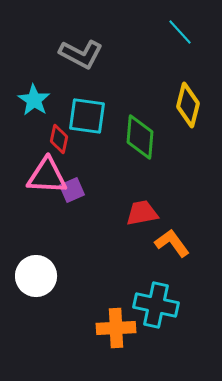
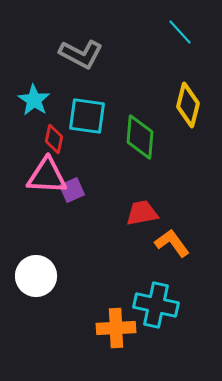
red diamond: moved 5 px left
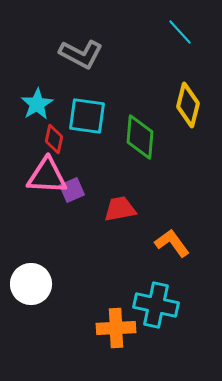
cyan star: moved 3 px right, 4 px down; rotated 8 degrees clockwise
red trapezoid: moved 22 px left, 4 px up
white circle: moved 5 px left, 8 px down
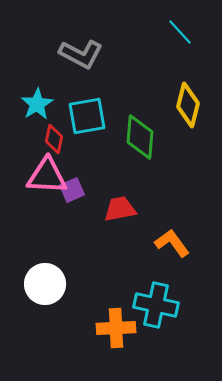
cyan square: rotated 18 degrees counterclockwise
white circle: moved 14 px right
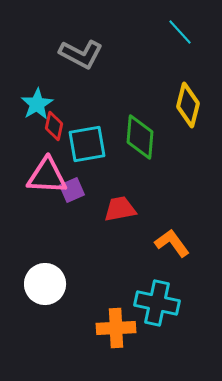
cyan square: moved 28 px down
red diamond: moved 13 px up
cyan cross: moved 1 px right, 2 px up
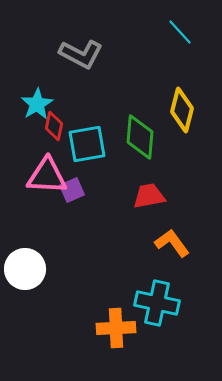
yellow diamond: moved 6 px left, 5 px down
red trapezoid: moved 29 px right, 13 px up
white circle: moved 20 px left, 15 px up
